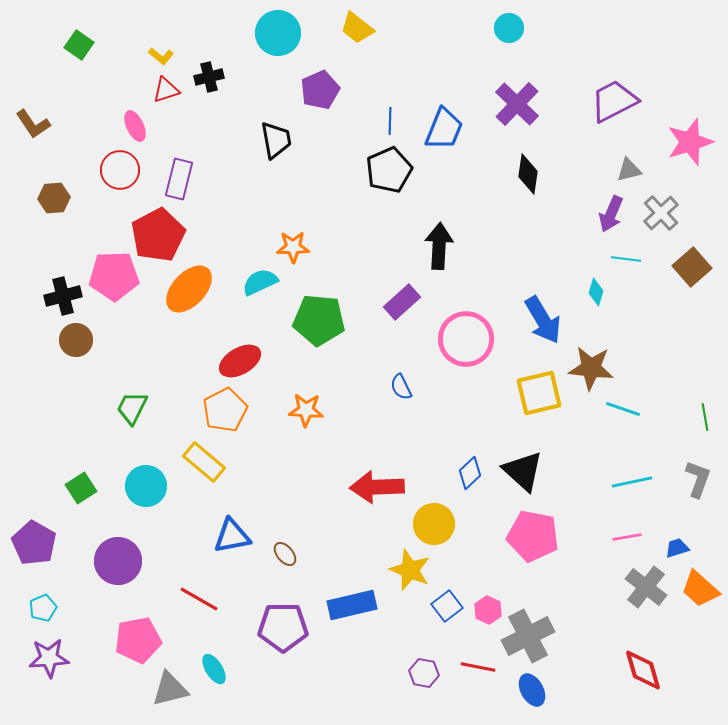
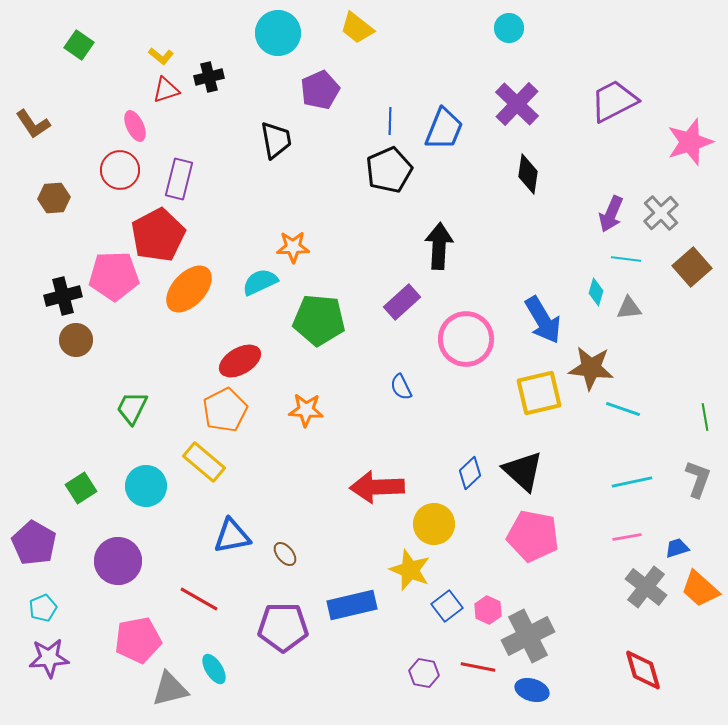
gray triangle at (629, 170): moved 138 px down; rotated 8 degrees clockwise
blue ellipse at (532, 690): rotated 44 degrees counterclockwise
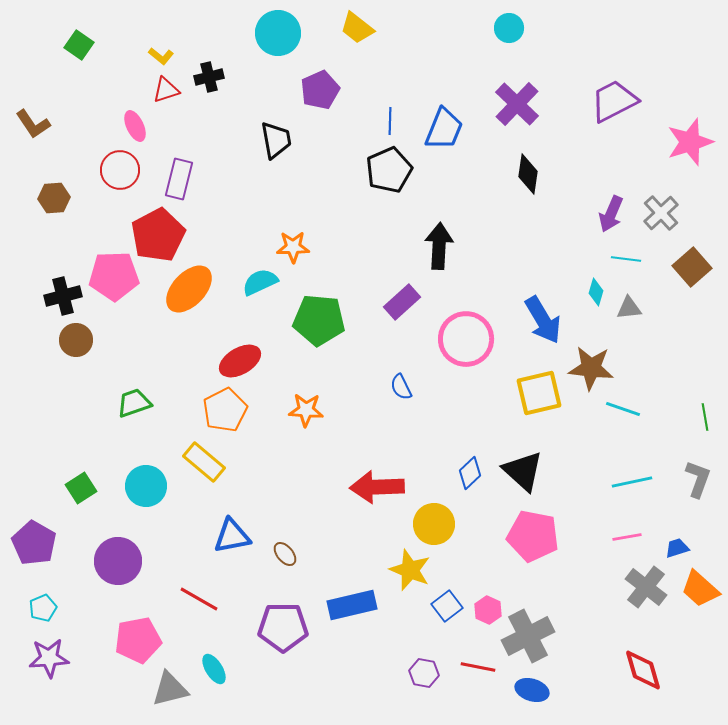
green trapezoid at (132, 408): moved 2 px right, 5 px up; rotated 45 degrees clockwise
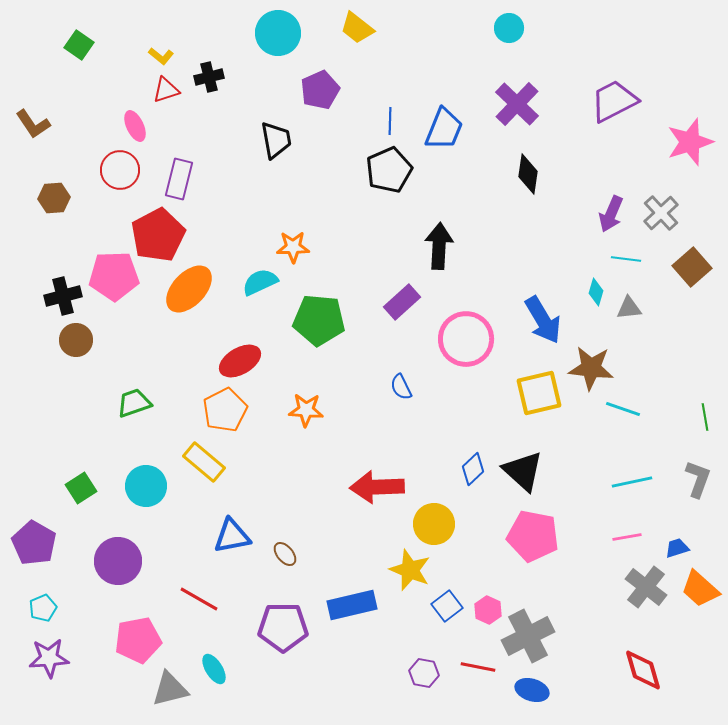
blue diamond at (470, 473): moved 3 px right, 4 px up
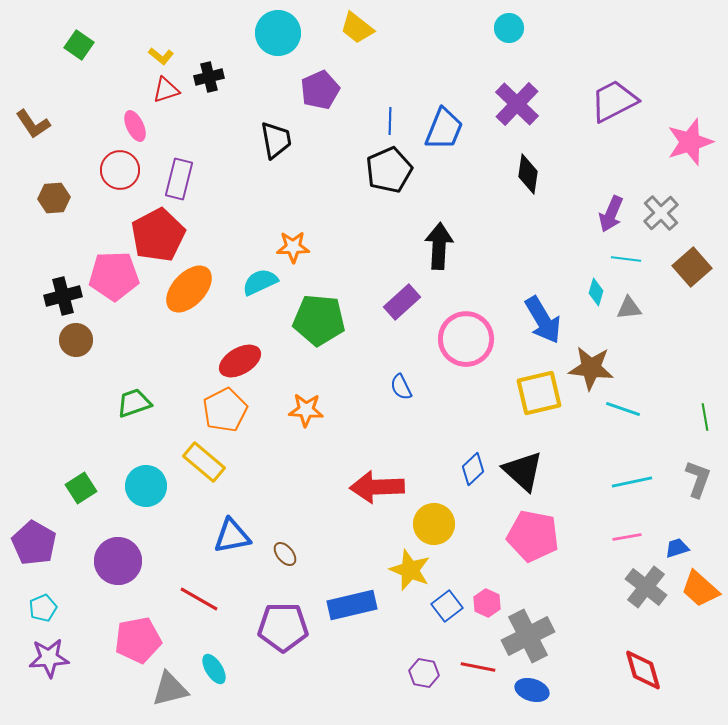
pink hexagon at (488, 610): moved 1 px left, 7 px up
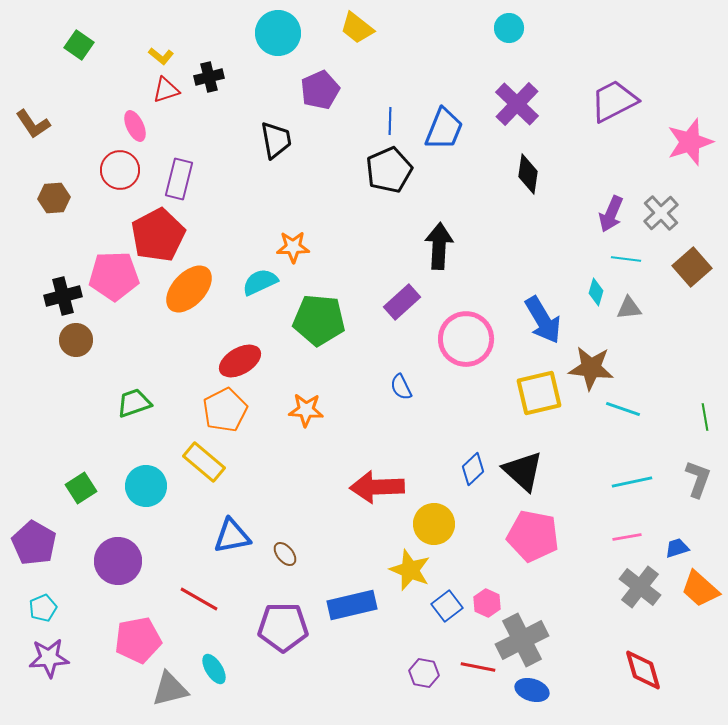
gray cross at (646, 587): moved 6 px left
gray cross at (528, 636): moved 6 px left, 4 px down
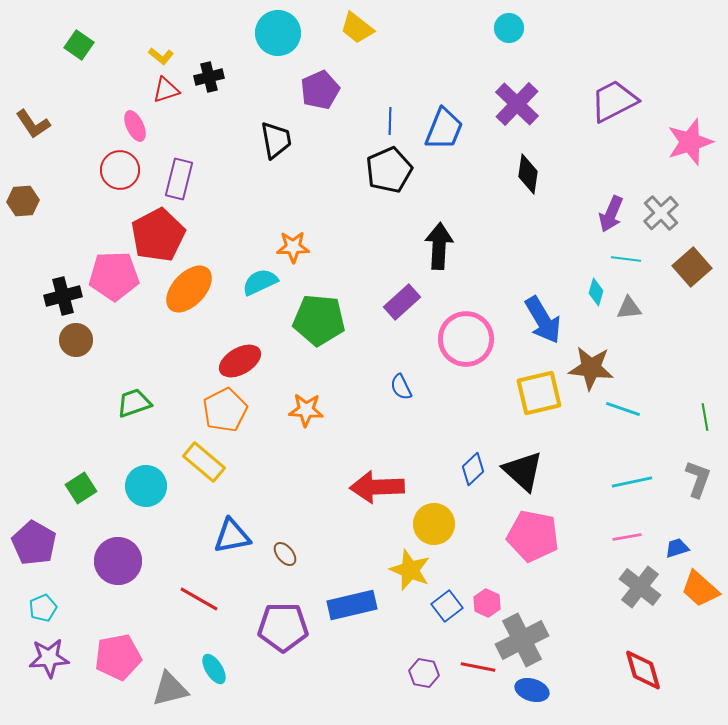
brown hexagon at (54, 198): moved 31 px left, 3 px down
pink pentagon at (138, 640): moved 20 px left, 17 px down
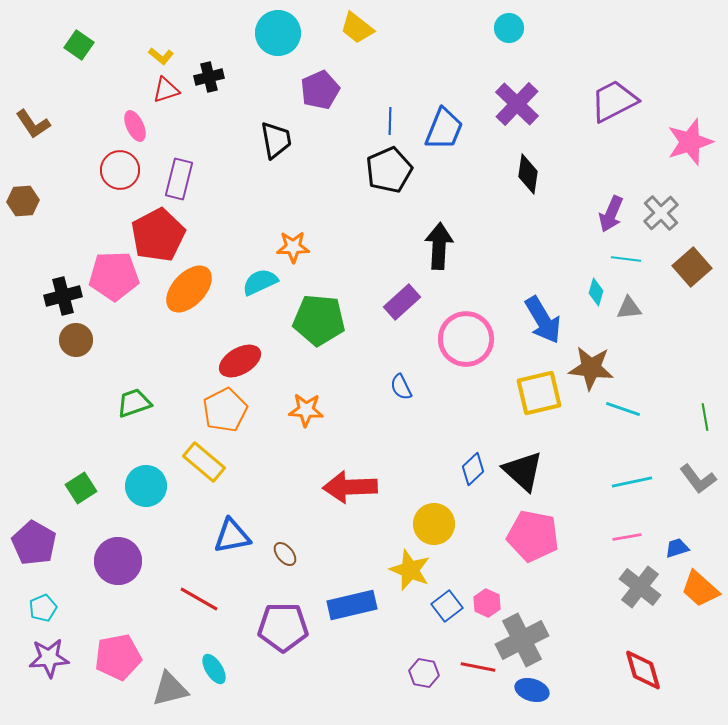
gray L-shape at (698, 479): rotated 123 degrees clockwise
red arrow at (377, 487): moved 27 px left
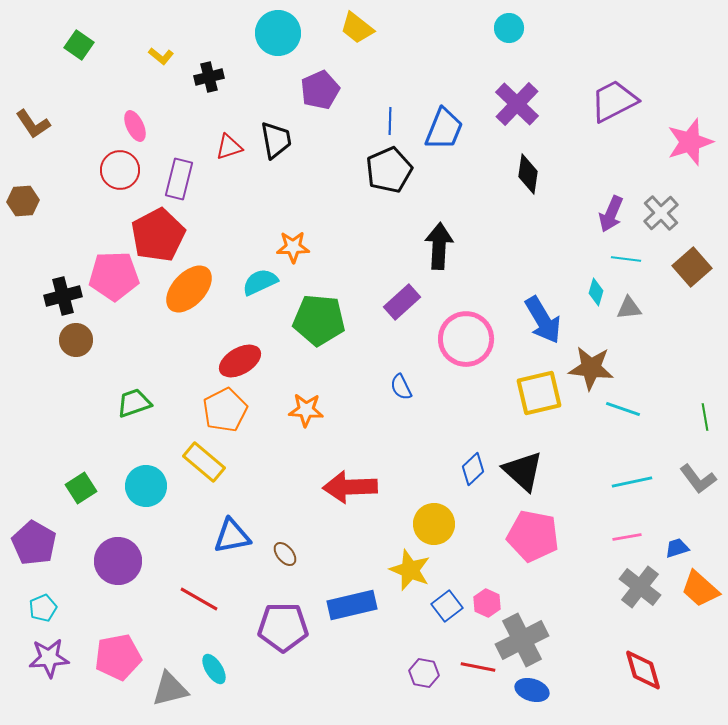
red triangle at (166, 90): moved 63 px right, 57 px down
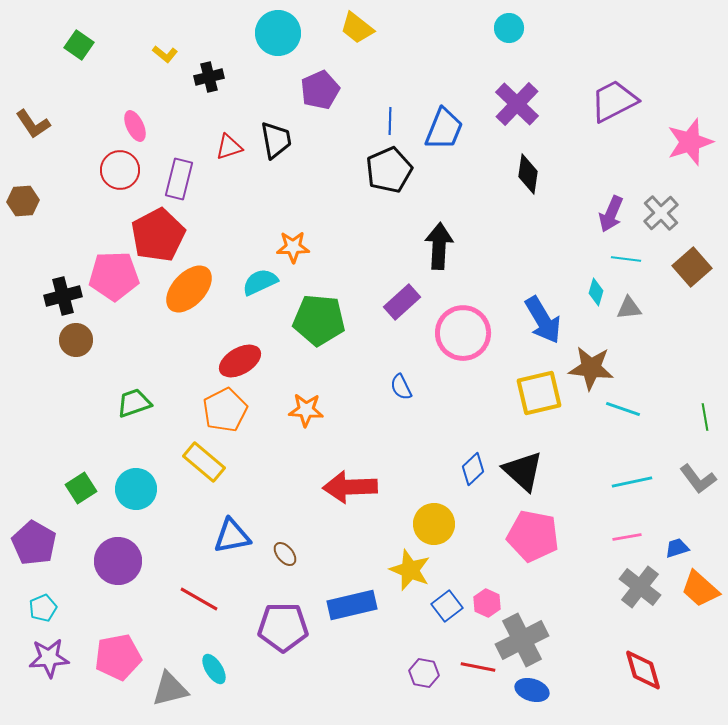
yellow L-shape at (161, 56): moved 4 px right, 2 px up
pink circle at (466, 339): moved 3 px left, 6 px up
cyan circle at (146, 486): moved 10 px left, 3 px down
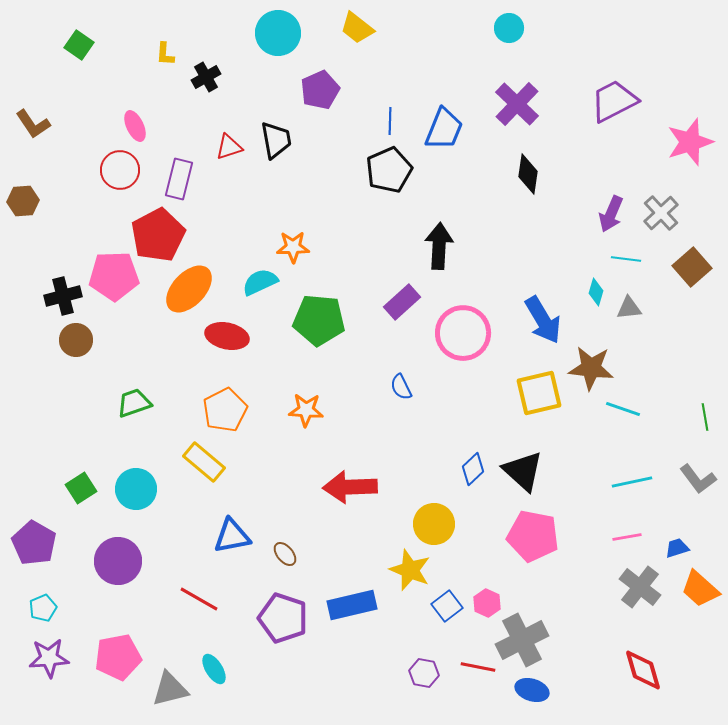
yellow L-shape at (165, 54): rotated 55 degrees clockwise
black cross at (209, 77): moved 3 px left; rotated 16 degrees counterclockwise
red ellipse at (240, 361): moved 13 px left, 25 px up; rotated 42 degrees clockwise
purple pentagon at (283, 627): moved 9 px up; rotated 18 degrees clockwise
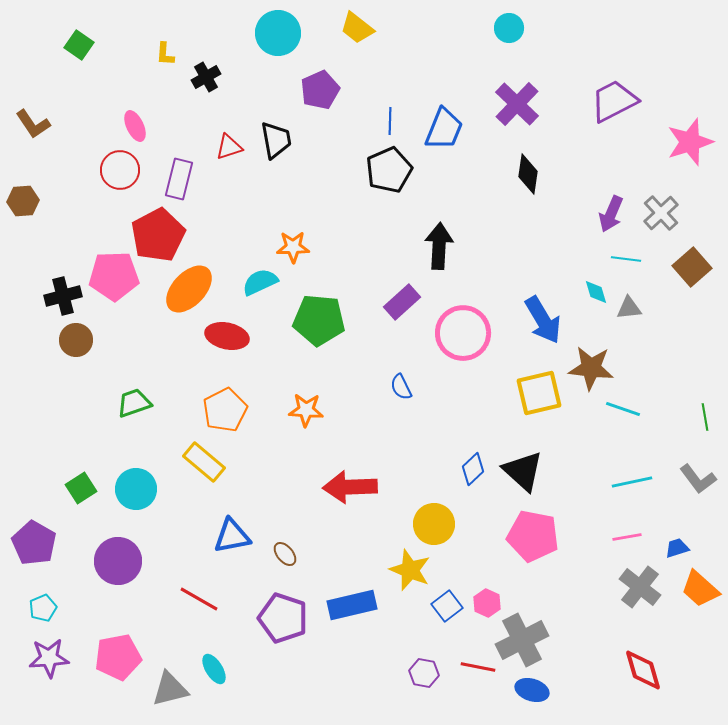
cyan diamond at (596, 292): rotated 32 degrees counterclockwise
